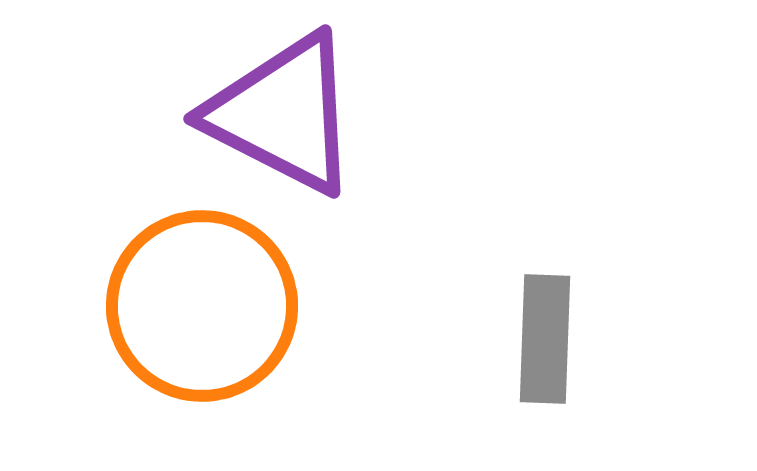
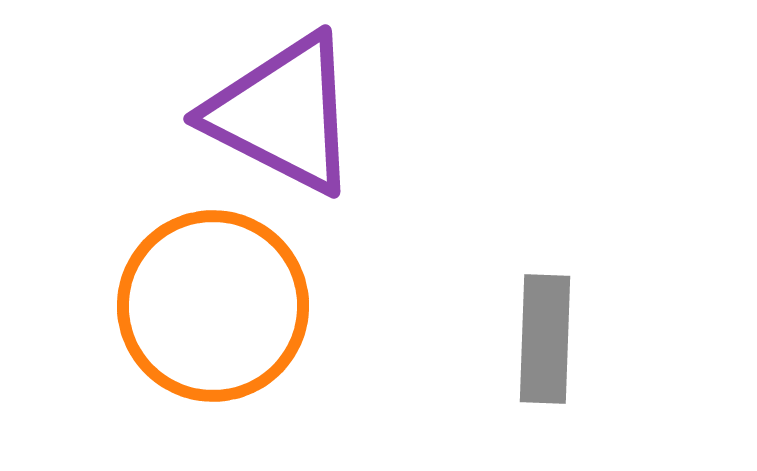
orange circle: moved 11 px right
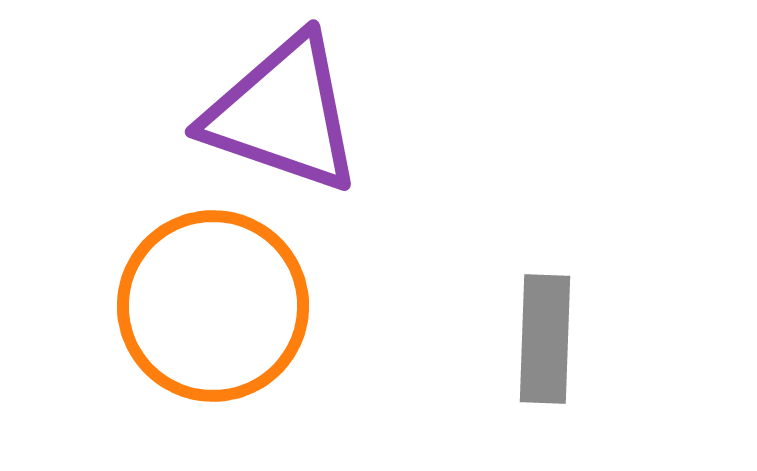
purple triangle: rotated 8 degrees counterclockwise
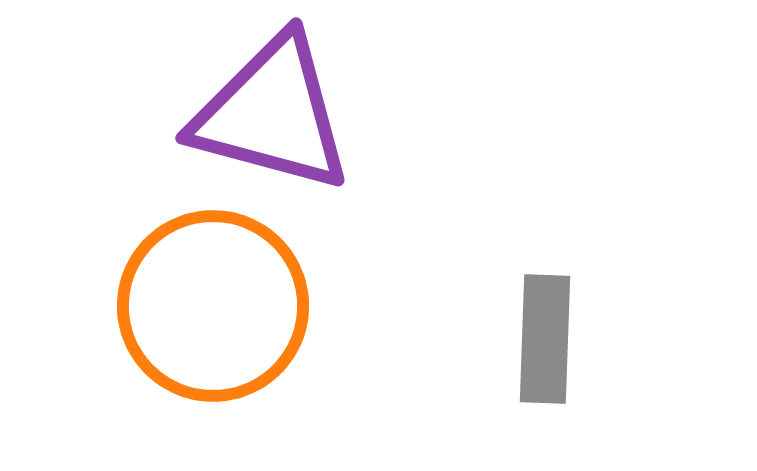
purple triangle: moved 11 px left; rotated 4 degrees counterclockwise
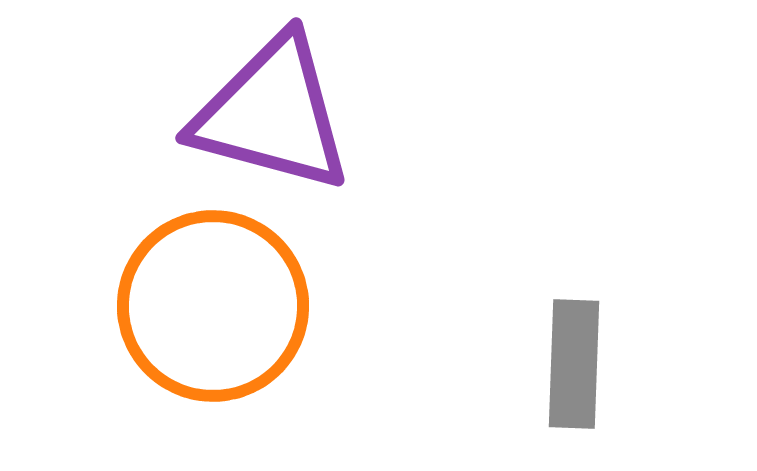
gray rectangle: moved 29 px right, 25 px down
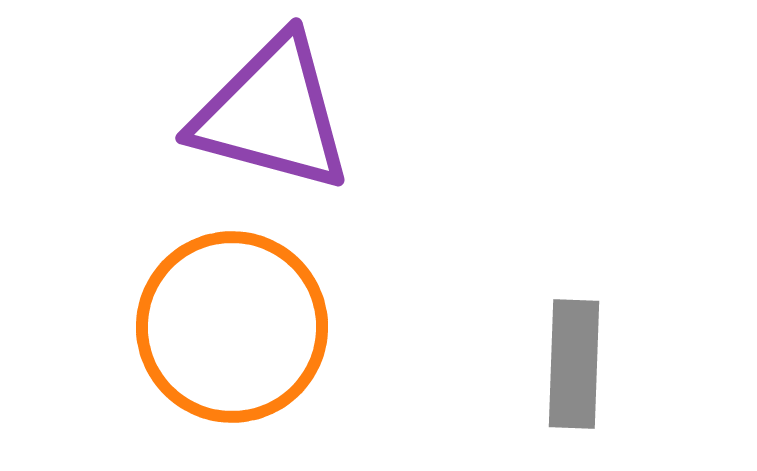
orange circle: moved 19 px right, 21 px down
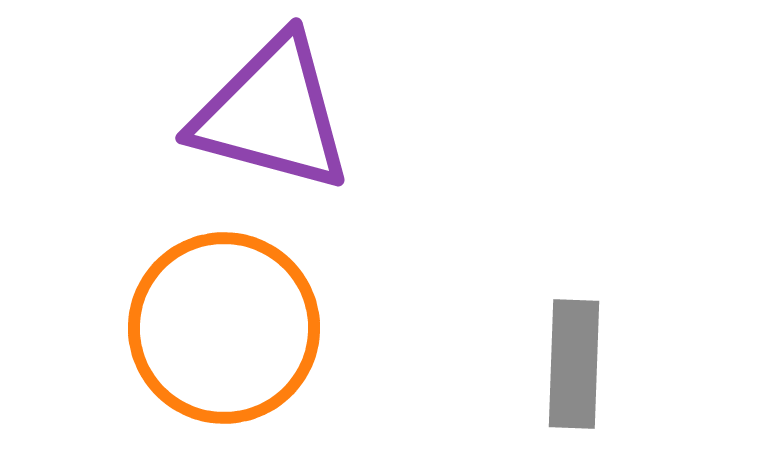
orange circle: moved 8 px left, 1 px down
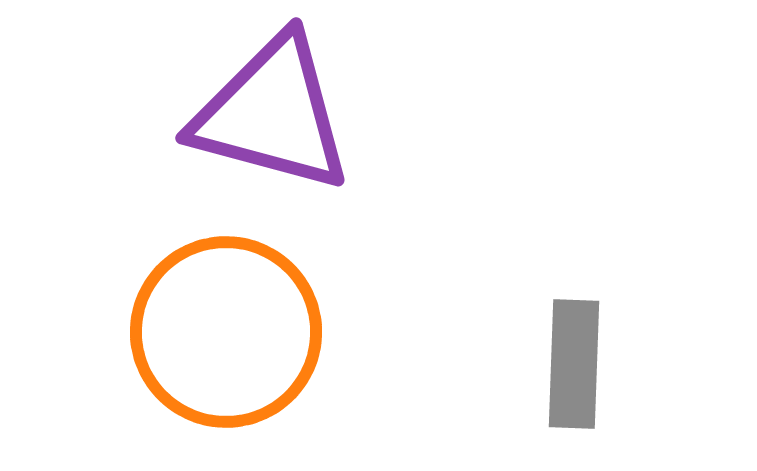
orange circle: moved 2 px right, 4 px down
